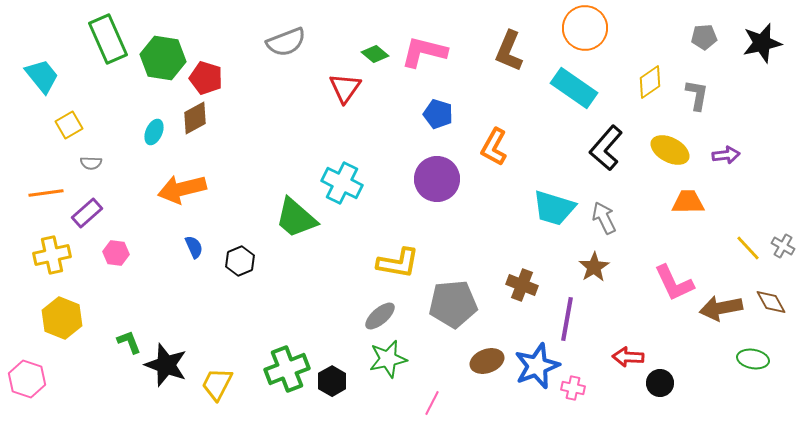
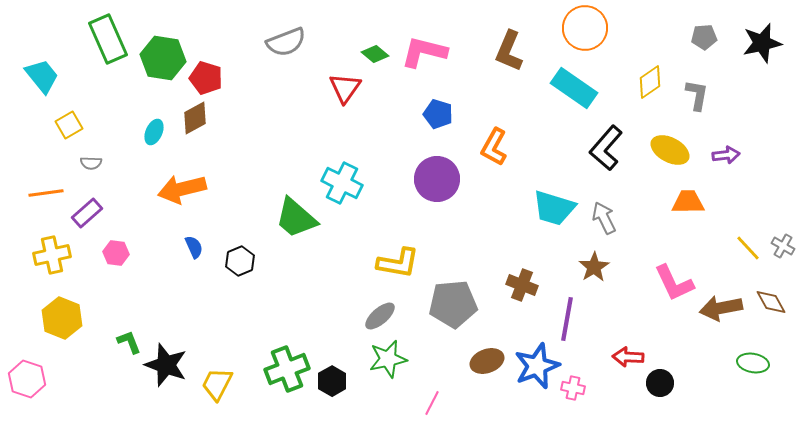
green ellipse at (753, 359): moved 4 px down
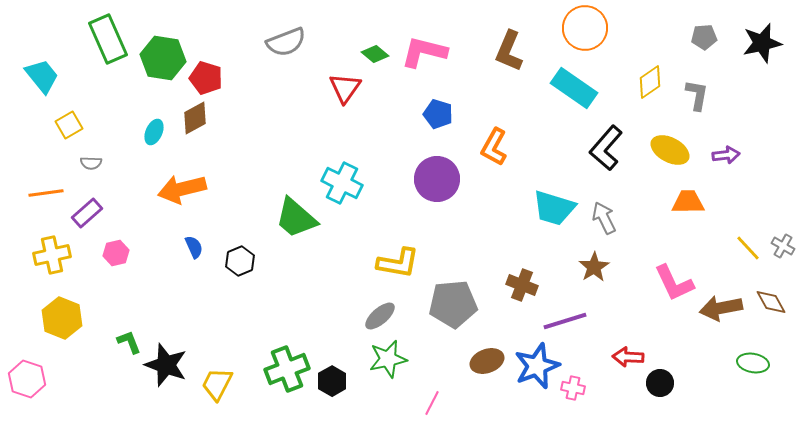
pink hexagon at (116, 253): rotated 20 degrees counterclockwise
purple line at (567, 319): moved 2 px left, 2 px down; rotated 63 degrees clockwise
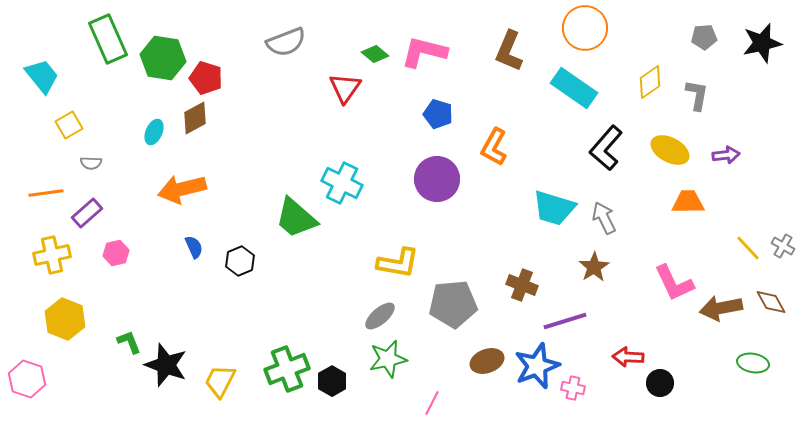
yellow hexagon at (62, 318): moved 3 px right, 1 px down
yellow trapezoid at (217, 384): moved 3 px right, 3 px up
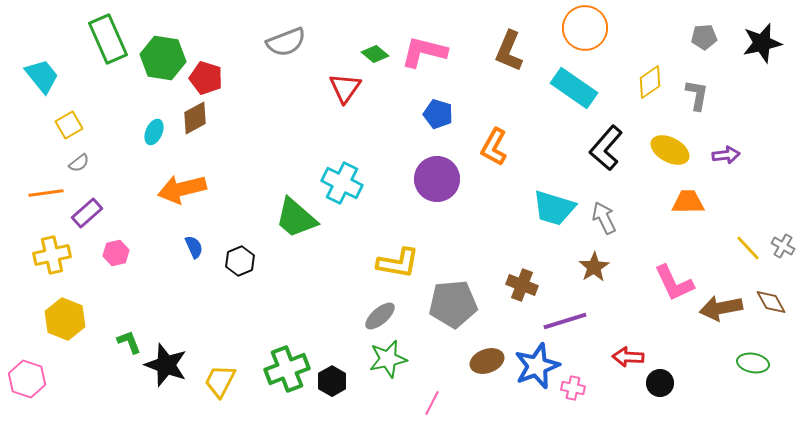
gray semicircle at (91, 163): moved 12 px left; rotated 40 degrees counterclockwise
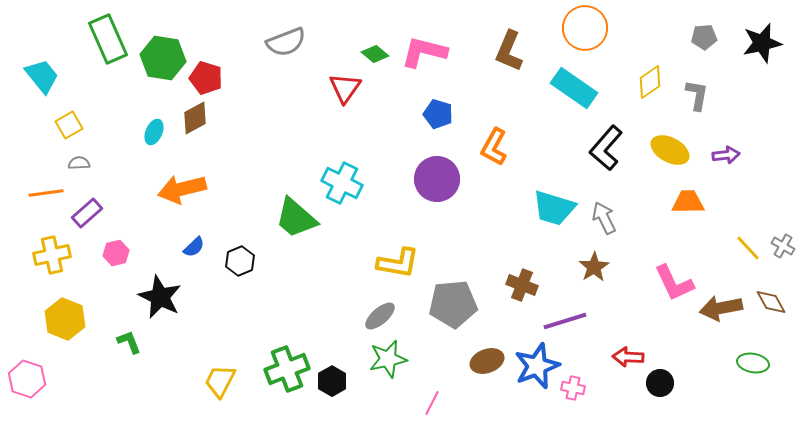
gray semicircle at (79, 163): rotated 145 degrees counterclockwise
blue semicircle at (194, 247): rotated 70 degrees clockwise
black star at (166, 365): moved 6 px left, 68 px up; rotated 6 degrees clockwise
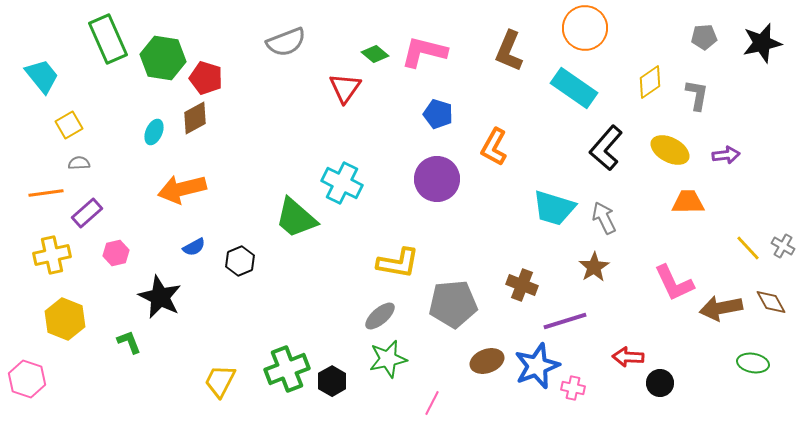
blue semicircle at (194, 247): rotated 15 degrees clockwise
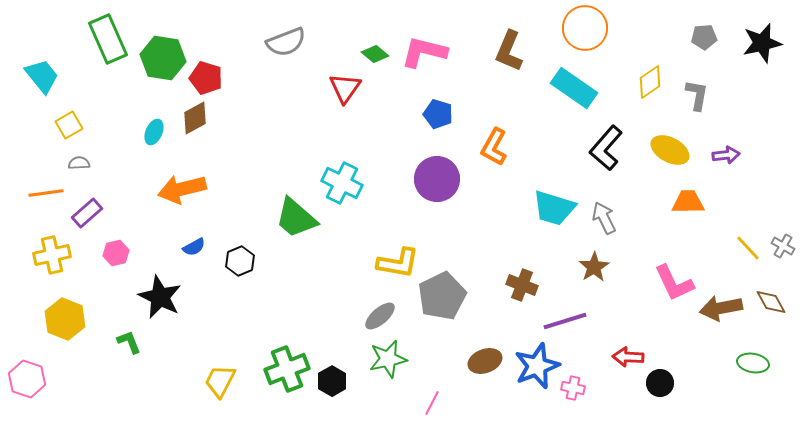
gray pentagon at (453, 304): moved 11 px left, 8 px up; rotated 21 degrees counterclockwise
brown ellipse at (487, 361): moved 2 px left
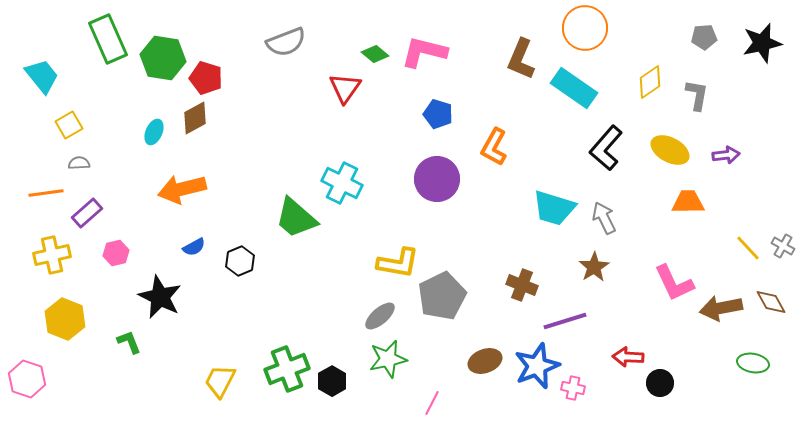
brown L-shape at (509, 51): moved 12 px right, 8 px down
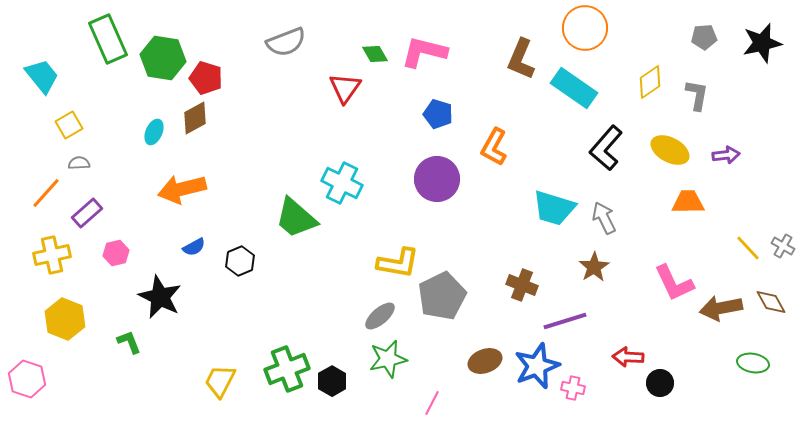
green diamond at (375, 54): rotated 20 degrees clockwise
orange line at (46, 193): rotated 40 degrees counterclockwise
